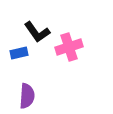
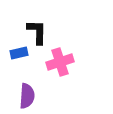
black L-shape: rotated 144 degrees counterclockwise
pink cross: moved 9 px left, 15 px down
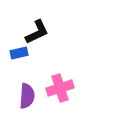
black L-shape: rotated 64 degrees clockwise
pink cross: moved 26 px down
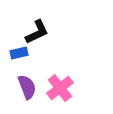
pink cross: rotated 20 degrees counterclockwise
purple semicircle: moved 9 px up; rotated 25 degrees counterclockwise
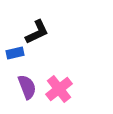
blue rectangle: moved 4 px left
pink cross: moved 1 px left, 1 px down
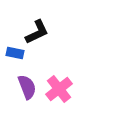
blue rectangle: rotated 24 degrees clockwise
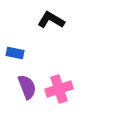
black L-shape: moved 14 px right, 12 px up; rotated 124 degrees counterclockwise
pink cross: rotated 20 degrees clockwise
